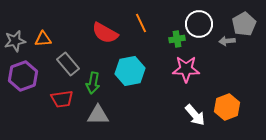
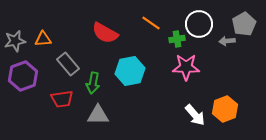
orange line: moved 10 px right; rotated 30 degrees counterclockwise
pink star: moved 2 px up
orange hexagon: moved 2 px left, 2 px down
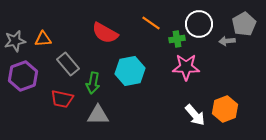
red trapezoid: rotated 20 degrees clockwise
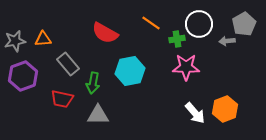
white arrow: moved 2 px up
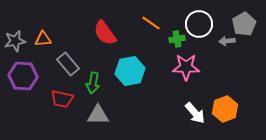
red semicircle: rotated 24 degrees clockwise
purple hexagon: rotated 24 degrees clockwise
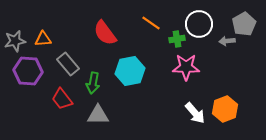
purple hexagon: moved 5 px right, 5 px up
red trapezoid: rotated 40 degrees clockwise
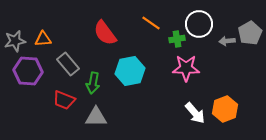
gray pentagon: moved 6 px right, 9 px down
pink star: moved 1 px down
red trapezoid: moved 2 px right, 1 px down; rotated 30 degrees counterclockwise
gray triangle: moved 2 px left, 2 px down
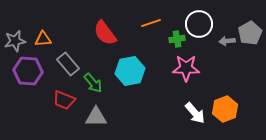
orange line: rotated 54 degrees counterclockwise
green arrow: rotated 50 degrees counterclockwise
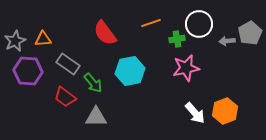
gray star: rotated 15 degrees counterclockwise
gray rectangle: rotated 15 degrees counterclockwise
pink star: rotated 12 degrees counterclockwise
red trapezoid: moved 1 px right, 3 px up; rotated 15 degrees clockwise
orange hexagon: moved 2 px down
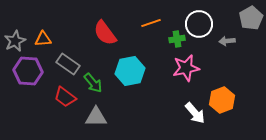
gray pentagon: moved 1 px right, 15 px up
orange hexagon: moved 3 px left, 11 px up
